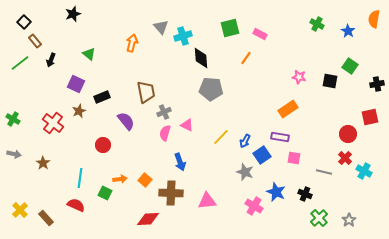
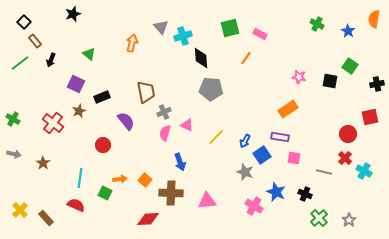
yellow line at (221, 137): moved 5 px left
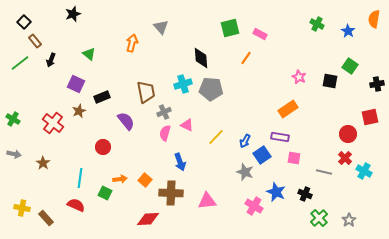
cyan cross at (183, 36): moved 48 px down
pink star at (299, 77): rotated 16 degrees clockwise
red circle at (103, 145): moved 2 px down
yellow cross at (20, 210): moved 2 px right, 2 px up; rotated 35 degrees counterclockwise
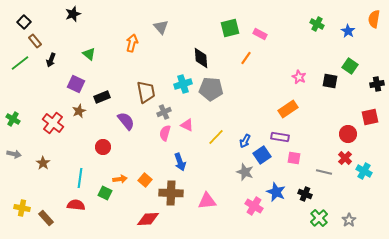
red semicircle at (76, 205): rotated 18 degrees counterclockwise
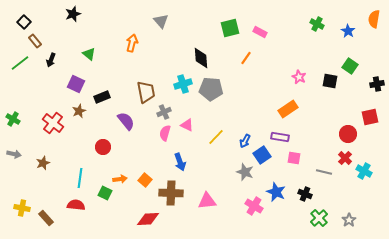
gray triangle at (161, 27): moved 6 px up
pink rectangle at (260, 34): moved 2 px up
brown star at (43, 163): rotated 16 degrees clockwise
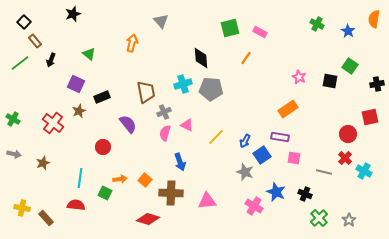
purple semicircle at (126, 121): moved 2 px right, 3 px down
red diamond at (148, 219): rotated 20 degrees clockwise
